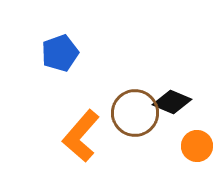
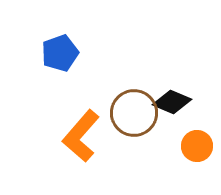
brown circle: moved 1 px left
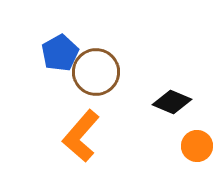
blue pentagon: rotated 9 degrees counterclockwise
brown circle: moved 38 px left, 41 px up
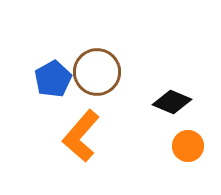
blue pentagon: moved 7 px left, 26 px down
brown circle: moved 1 px right
orange circle: moved 9 px left
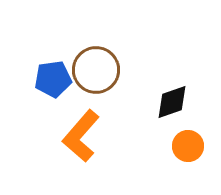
brown circle: moved 1 px left, 2 px up
blue pentagon: rotated 21 degrees clockwise
black diamond: rotated 42 degrees counterclockwise
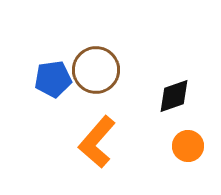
black diamond: moved 2 px right, 6 px up
orange L-shape: moved 16 px right, 6 px down
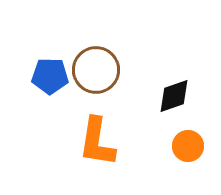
blue pentagon: moved 3 px left, 3 px up; rotated 9 degrees clockwise
orange L-shape: rotated 32 degrees counterclockwise
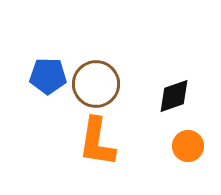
brown circle: moved 14 px down
blue pentagon: moved 2 px left
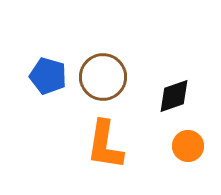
blue pentagon: rotated 15 degrees clockwise
brown circle: moved 7 px right, 7 px up
orange L-shape: moved 8 px right, 3 px down
